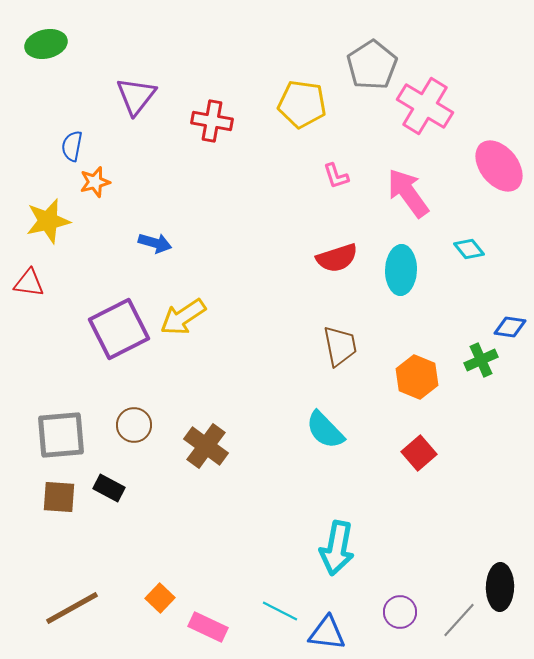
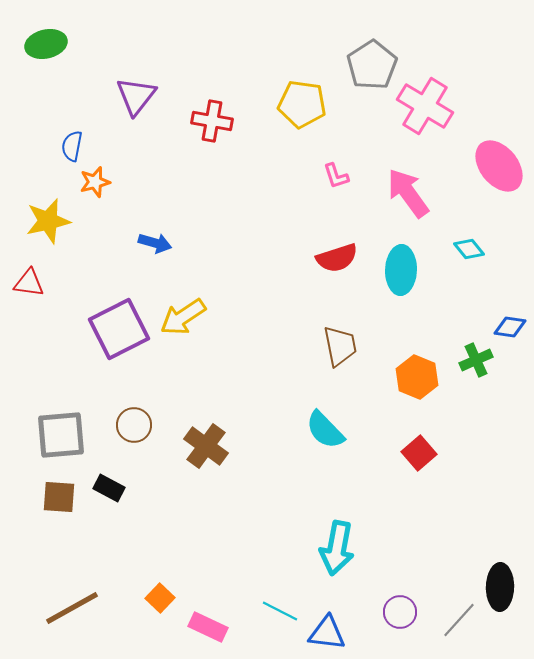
green cross: moved 5 px left
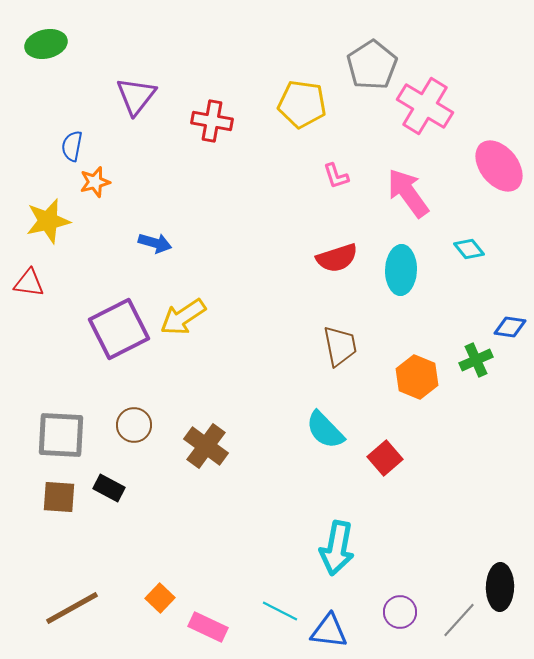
gray square: rotated 8 degrees clockwise
red square: moved 34 px left, 5 px down
blue triangle: moved 2 px right, 2 px up
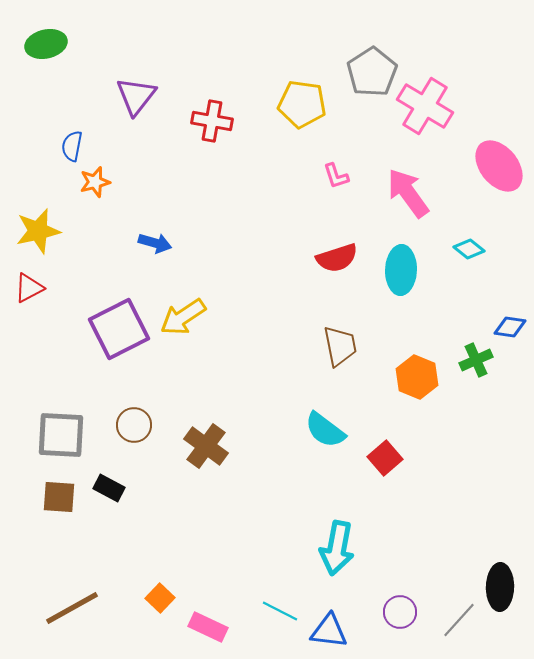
gray pentagon: moved 7 px down
yellow star: moved 10 px left, 10 px down
cyan diamond: rotated 12 degrees counterclockwise
red triangle: moved 5 px down; rotated 36 degrees counterclockwise
cyan semicircle: rotated 9 degrees counterclockwise
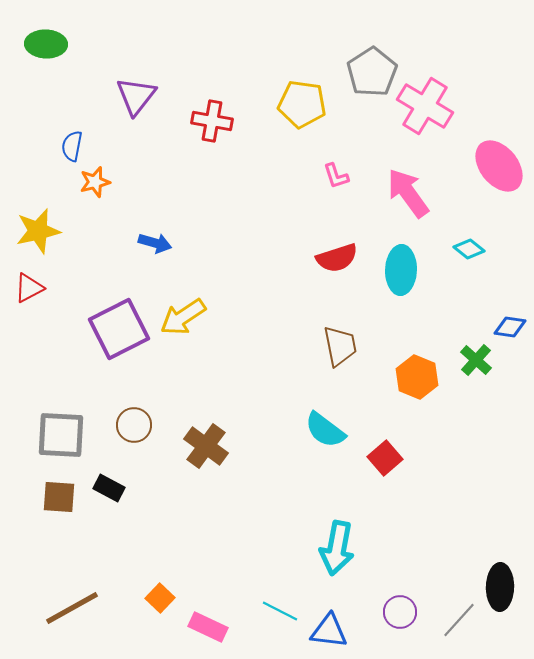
green ellipse: rotated 15 degrees clockwise
green cross: rotated 24 degrees counterclockwise
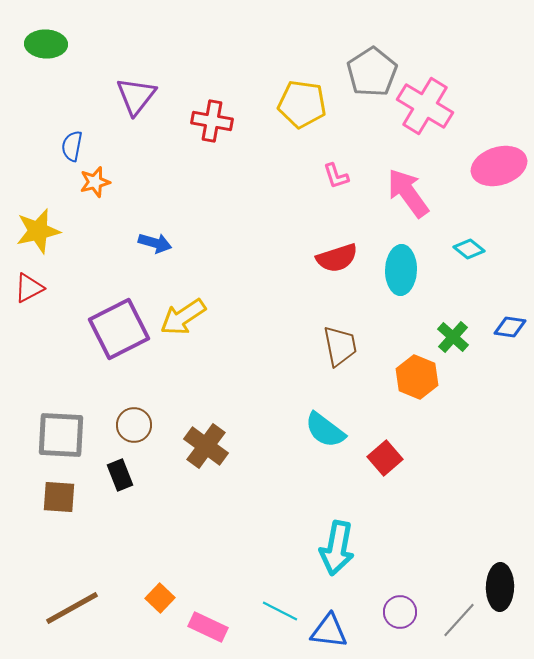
pink ellipse: rotated 68 degrees counterclockwise
green cross: moved 23 px left, 23 px up
black rectangle: moved 11 px right, 13 px up; rotated 40 degrees clockwise
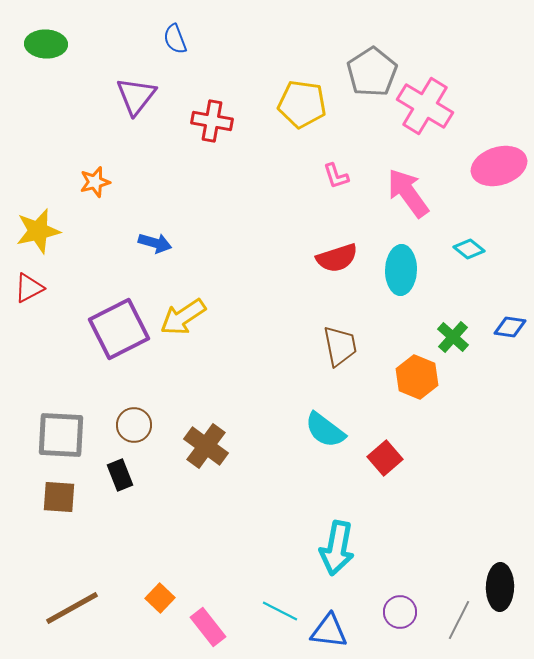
blue semicircle: moved 103 px right, 107 px up; rotated 32 degrees counterclockwise
gray line: rotated 15 degrees counterclockwise
pink rectangle: rotated 27 degrees clockwise
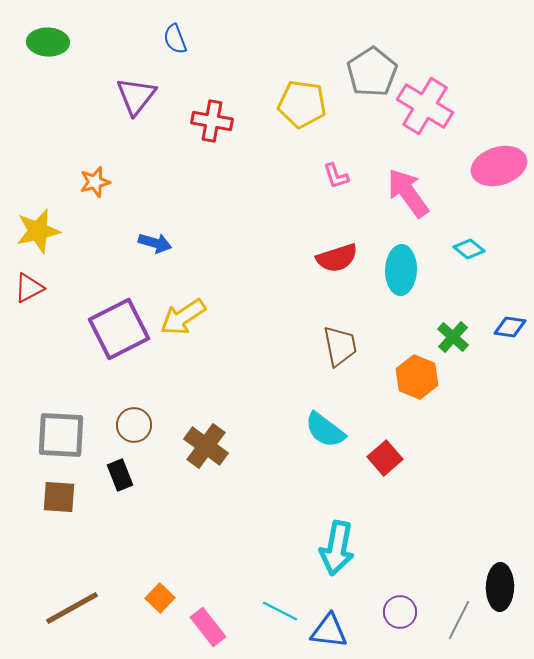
green ellipse: moved 2 px right, 2 px up
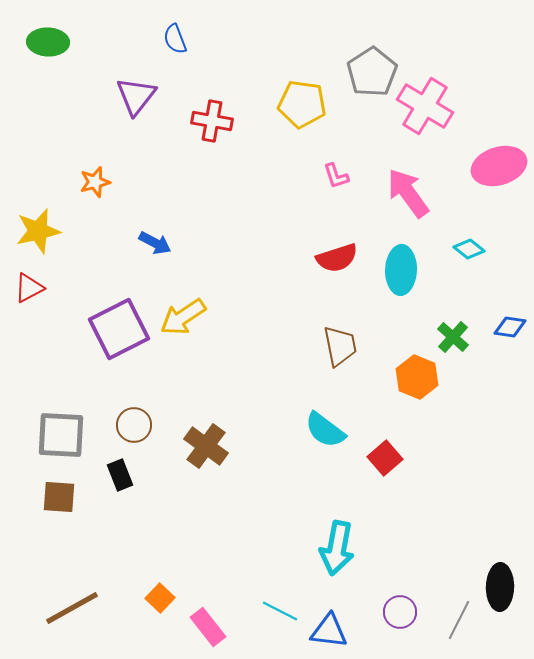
blue arrow: rotated 12 degrees clockwise
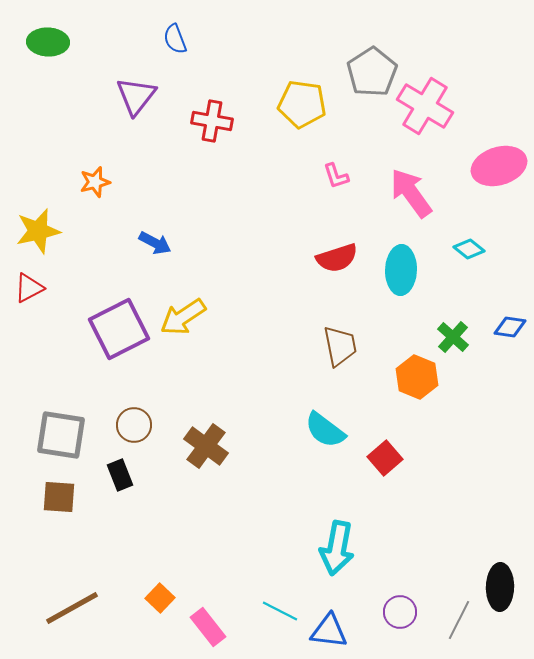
pink arrow: moved 3 px right
gray square: rotated 6 degrees clockwise
